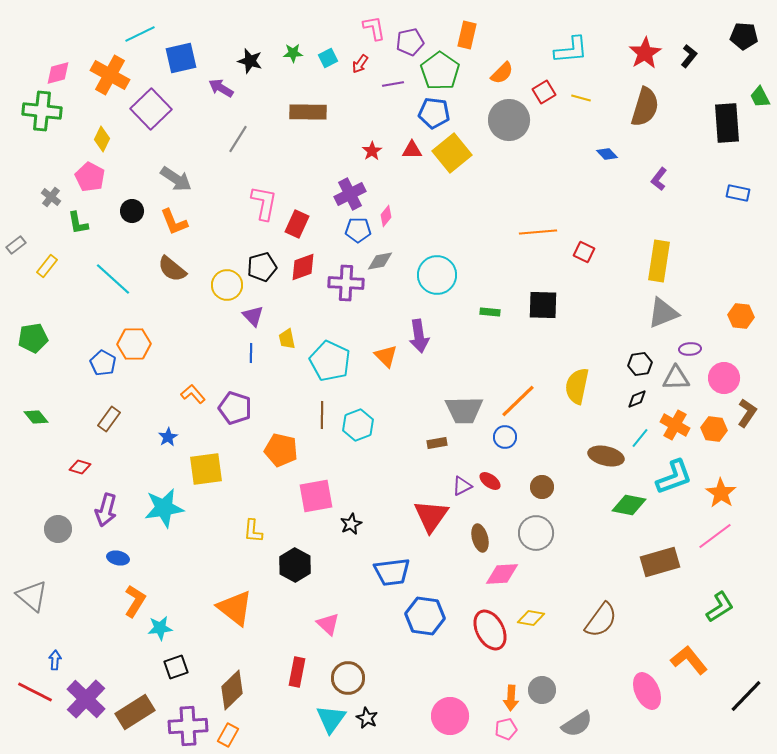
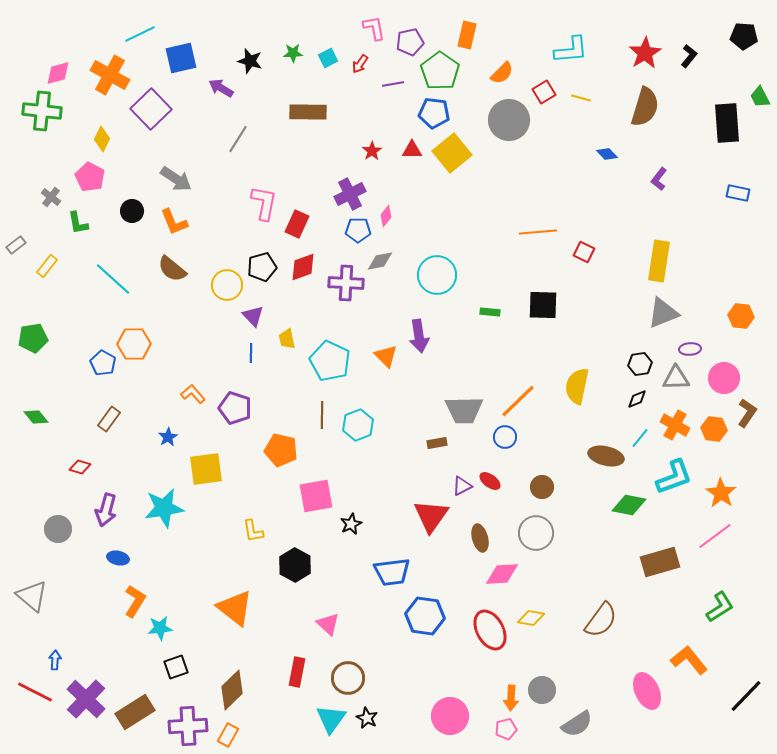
yellow L-shape at (253, 531): rotated 15 degrees counterclockwise
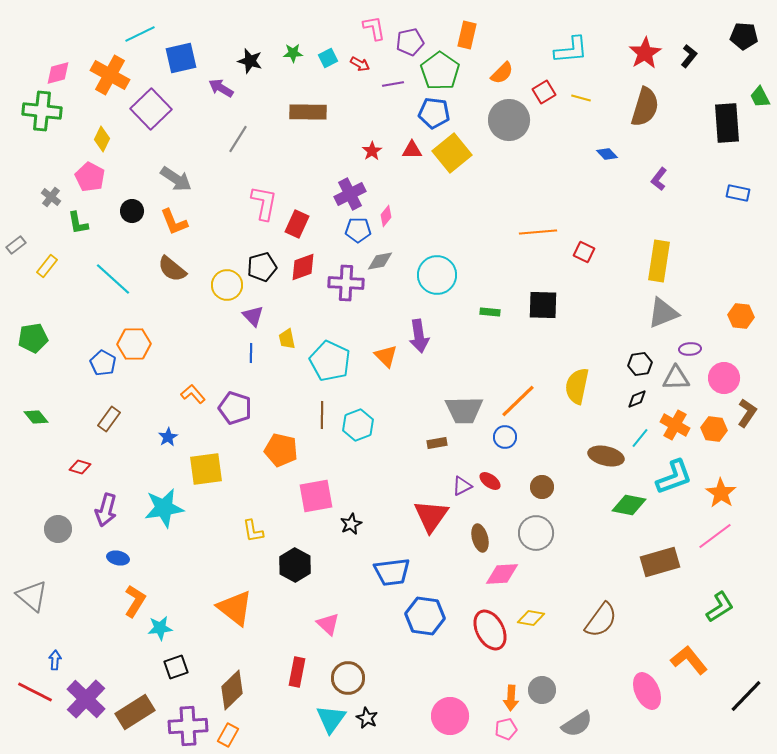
red arrow at (360, 64): rotated 96 degrees counterclockwise
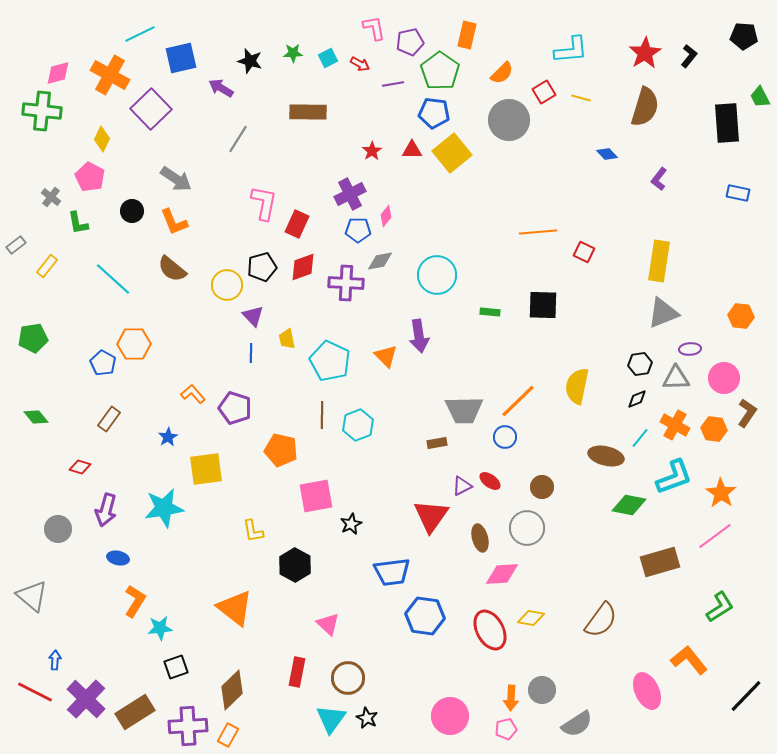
gray circle at (536, 533): moved 9 px left, 5 px up
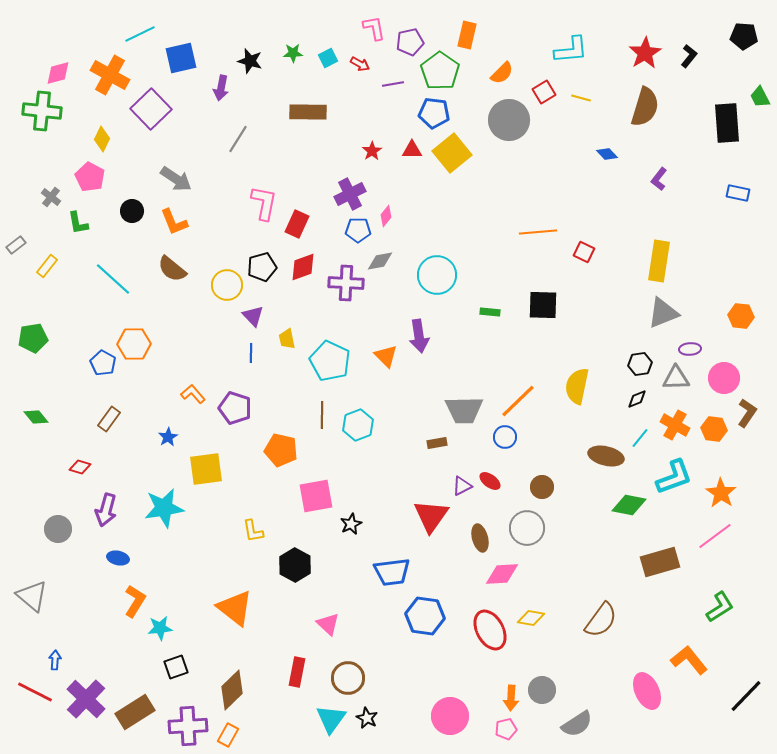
purple arrow at (221, 88): rotated 110 degrees counterclockwise
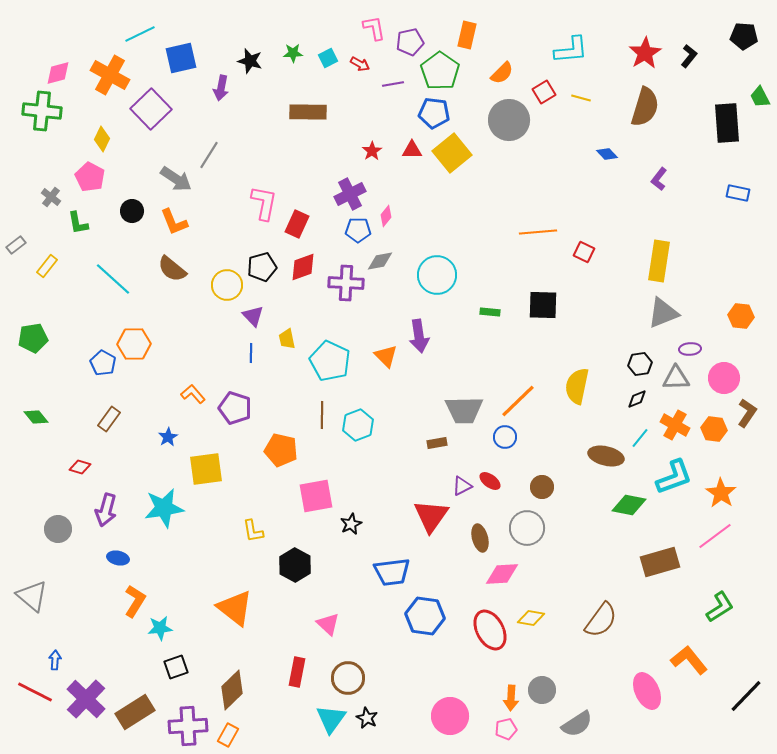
gray line at (238, 139): moved 29 px left, 16 px down
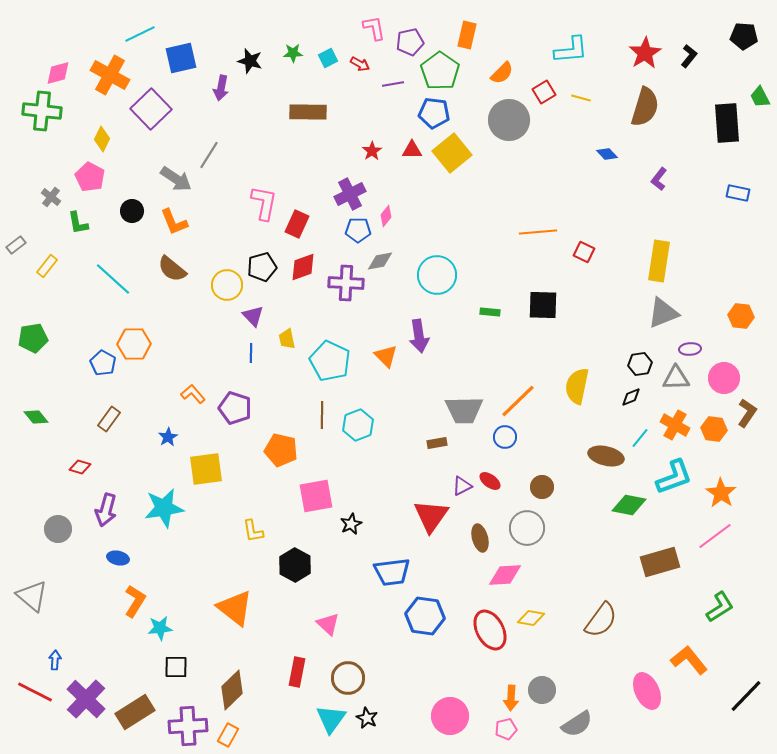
black diamond at (637, 399): moved 6 px left, 2 px up
pink diamond at (502, 574): moved 3 px right, 1 px down
black square at (176, 667): rotated 20 degrees clockwise
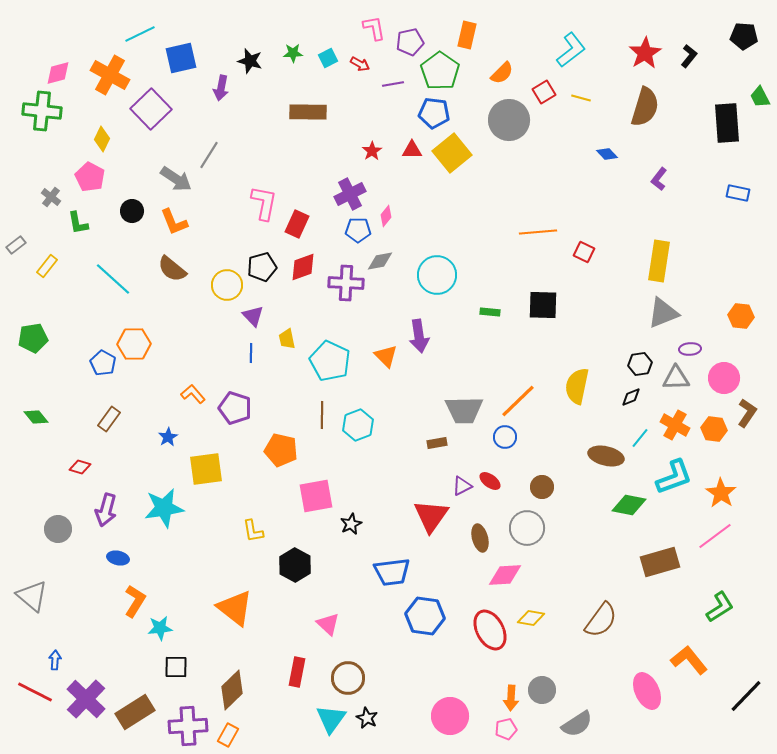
cyan L-shape at (571, 50): rotated 33 degrees counterclockwise
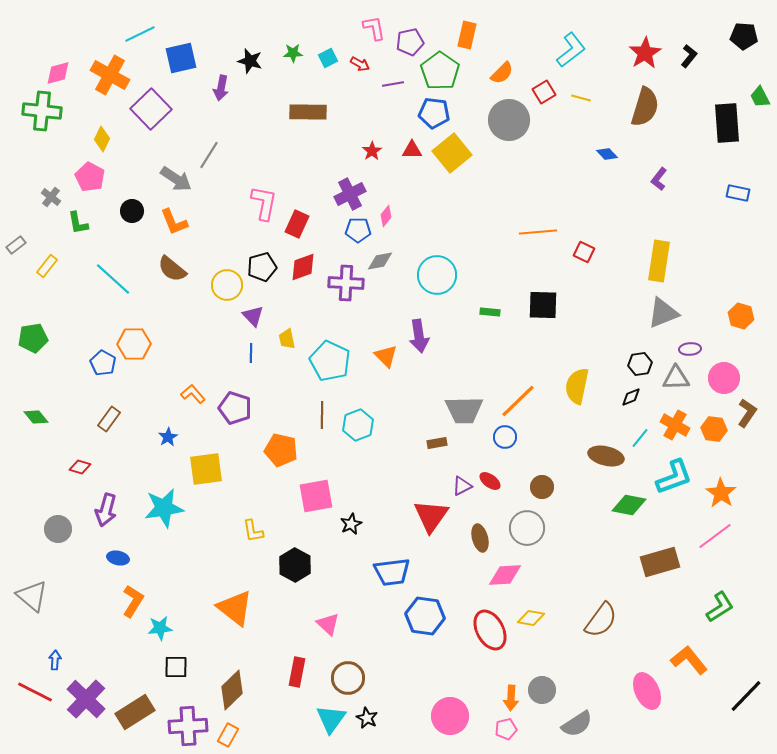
orange hexagon at (741, 316): rotated 10 degrees clockwise
orange L-shape at (135, 601): moved 2 px left
